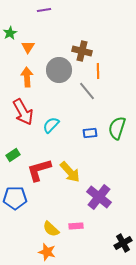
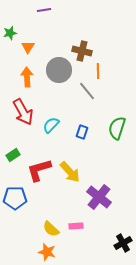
green star: rotated 16 degrees clockwise
blue rectangle: moved 8 px left, 1 px up; rotated 64 degrees counterclockwise
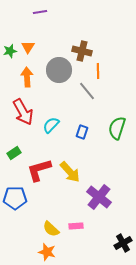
purple line: moved 4 px left, 2 px down
green star: moved 18 px down
green rectangle: moved 1 px right, 2 px up
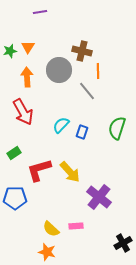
cyan semicircle: moved 10 px right
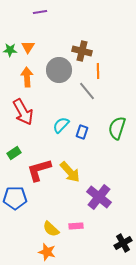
green star: moved 1 px up; rotated 16 degrees clockwise
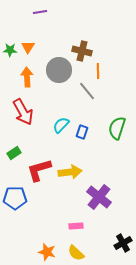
yellow arrow: rotated 55 degrees counterclockwise
yellow semicircle: moved 25 px right, 24 px down
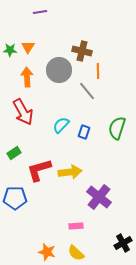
blue rectangle: moved 2 px right
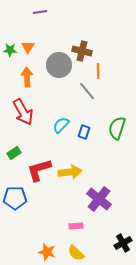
gray circle: moved 5 px up
purple cross: moved 2 px down
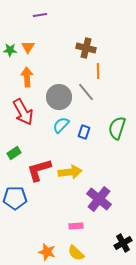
purple line: moved 3 px down
brown cross: moved 4 px right, 3 px up
gray circle: moved 32 px down
gray line: moved 1 px left, 1 px down
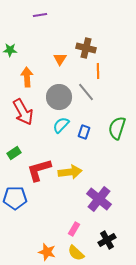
orange triangle: moved 32 px right, 12 px down
pink rectangle: moved 2 px left, 3 px down; rotated 56 degrees counterclockwise
black cross: moved 16 px left, 3 px up
